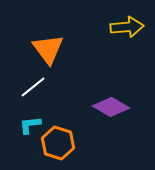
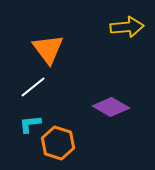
cyan L-shape: moved 1 px up
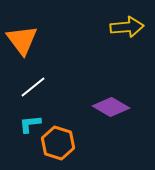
orange triangle: moved 26 px left, 9 px up
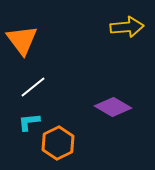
purple diamond: moved 2 px right
cyan L-shape: moved 1 px left, 2 px up
orange hexagon: rotated 16 degrees clockwise
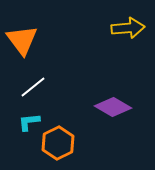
yellow arrow: moved 1 px right, 1 px down
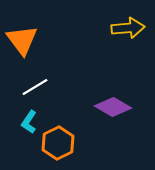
white line: moved 2 px right; rotated 8 degrees clockwise
cyan L-shape: rotated 50 degrees counterclockwise
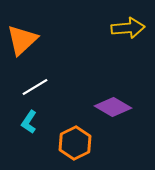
orange triangle: rotated 24 degrees clockwise
orange hexagon: moved 17 px right
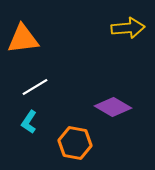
orange triangle: moved 1 px right, 1 px up; rotated 36 degrees clockwise
orange hexagon: rotated 24 degrees counterclockwise
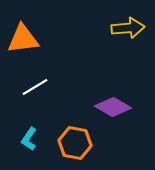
cyan L-shape: moved 17 px down
